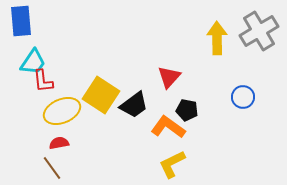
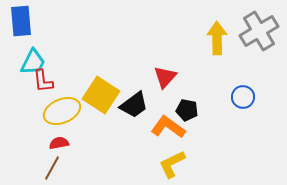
cyan trapezoid: rotated 8 degrees counterclockwise
red triangle: moved 4 px left
brown line: rotated 65 degrees clockwise
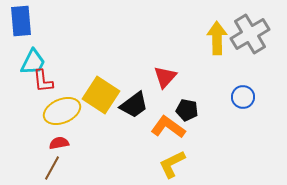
gray cross: moved 9 px left, 3 px down
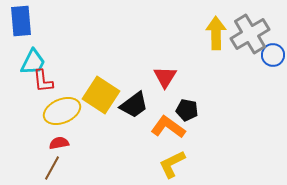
yellow arrow: moved 1 px left, 5 px up
red triangle: rotated 10 degrees counterclockwise
blue circle: moved 30 px right, 42 px up
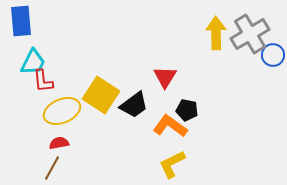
orange L-shape: moved 2 px right, 1 px up
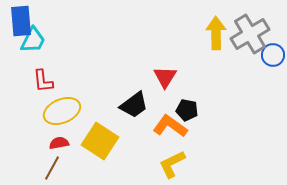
cyan trapezoid: moved 22 px up
yellow square: moved 1 px left, 46 px down
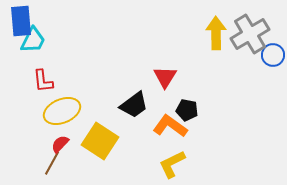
red semicircle: moved 1 px right, 1 px down; rotated 36 degrees counterclockwise
brown line: moved 5 px up
